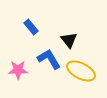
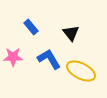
black triangle: moved 2 px right, 7 px up
pink star: moved 5 px left, 13 px up
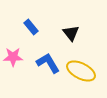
blue L-shape: moved 1 px left, 4 px down
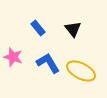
blue rectangle: moved 7 px right, 1 px down
black triangle: moved 2 px right, 4 px up
pink star: rotated 18 degrees clockwise
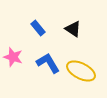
black triangle: rotated 18 degrees counterclockwise
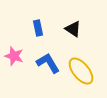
blue rectangle: rotated 28 degrees clockwise
pink star: moved 1 px right, 1 px up
yellow ellipse: rotated 24 degrees clockwise
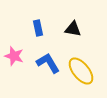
black triangle: rotated 24 degrees counterclockwise
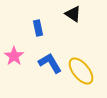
black triangle: moved 15 px up; rotated 24 degrees clockwise
pink star: rotated 18 degrees clockwise
blue L-shape: moved 2 px right
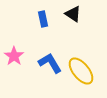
blue rectangle: moved 5 px right, 9 px up
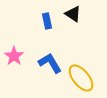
blue rectangle: moved 4 px right, 2 px down
yellow ellipse: moved 7 px down
